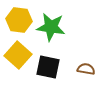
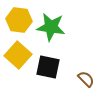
brown semicircle: moved 10 px down; rotated 36 degrees clockwise
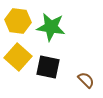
yellow hexagon: moved 1 px left, 1 px down
yellow square: moved 2 px down
brown semicircle: moved 1 px down
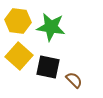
yellow square: moved 1 px right, 1 px up
brown semicircle: moved 12 px left
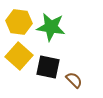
yellow hexagon: moved 1 px right, 1 px down
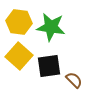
black square: moved 1 px right, 1 px up; rotated 20 degrees counterclockwise
